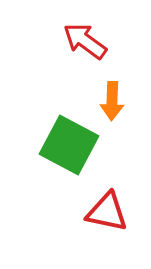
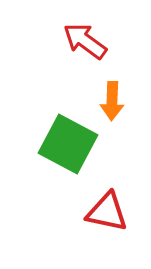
green square: moved 1 px left, 1 px up
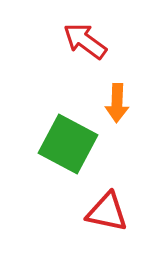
orange arrow: moved 5 px right, 2 px down
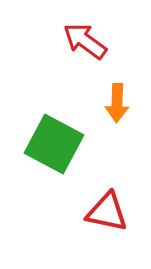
green square: moved 14 px left
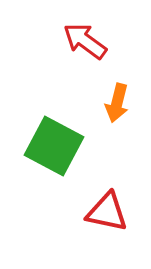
orange arrow: rotated 12 degrees clockwise
green square: moved 2 px down
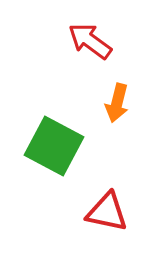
red arrow: moved 5 px right
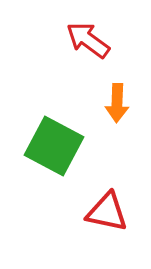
red arrow: moved 2 px left, 1 px up
orange arrow: rotated 12 degrees counterclockwise
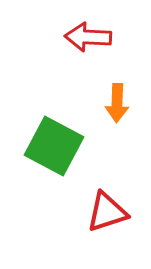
red arrow: moved 3 px up; rotated 33 degrees counterclockwise
red triangle: rotated 30 degrees counterclockwise
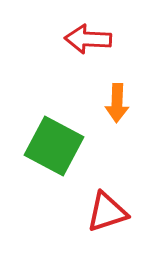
red arrow: moved 2 px down
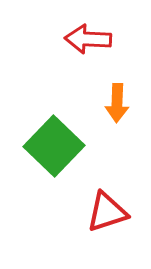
green square: rotated 16 degrees clockwise
